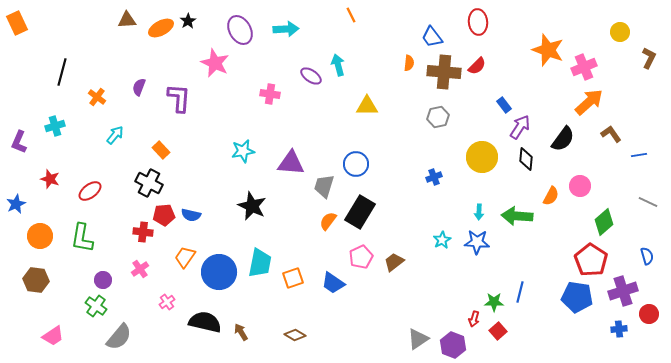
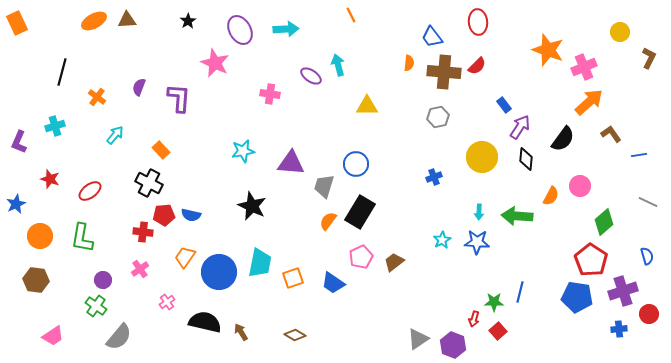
orange ellipse at (161, 28): moved 67 px left, 7 px up
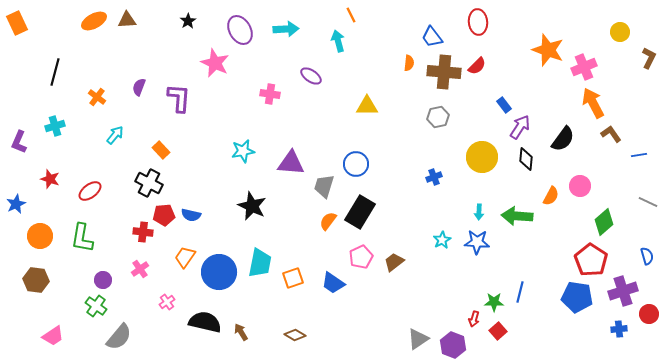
cyan arrow at (338, 65): moved 24 px up
black line at (62, 72): moved 7 px left
orange arrow at (589, 102): moved 4 px right, 1 px down; rotated 76 degrees counterclockwise
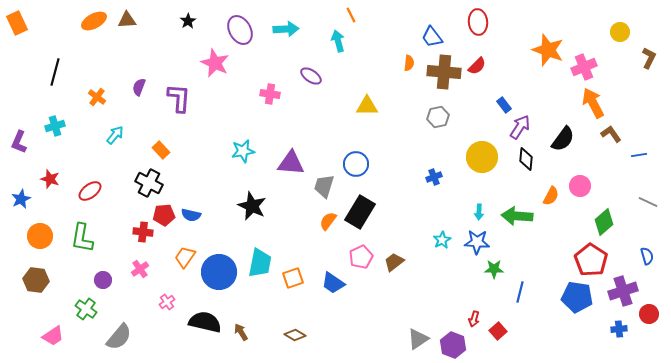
blue star at (16, 204): moved 5 px right, 5 px up
green star at (494, 302): moved 33 px up
green cross at (96, 306): moved 10 px left, 3 px down
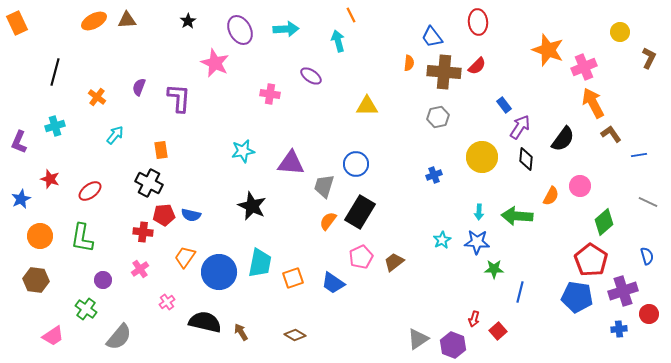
orange rectangle at (161, 150): rotated 36 degrees clockwise
blue cross at (434, 177): moved 2 px up
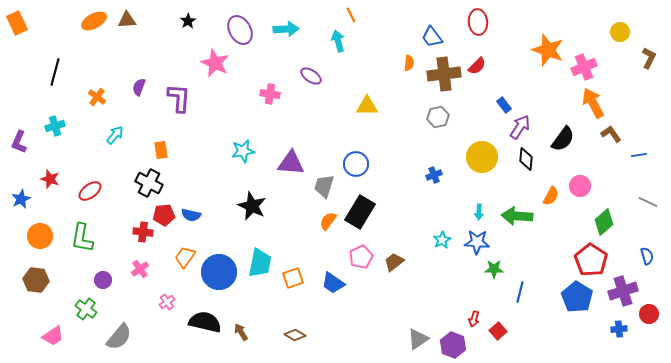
brown cross at (444, 72): moved 2 px down; rotated 12 degrees counterclockwise
blue pentagon at (577, 297): rotated 24 degrees clockwise
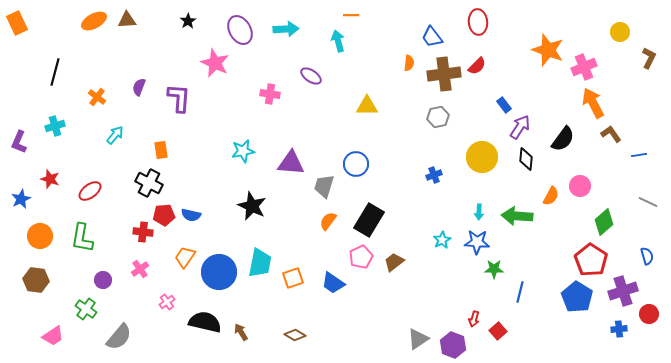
orange line at (351, 15): rotated 63 degrees counterclockwise
black rectangle at (360, 212): moved 9 px right, 8 px down
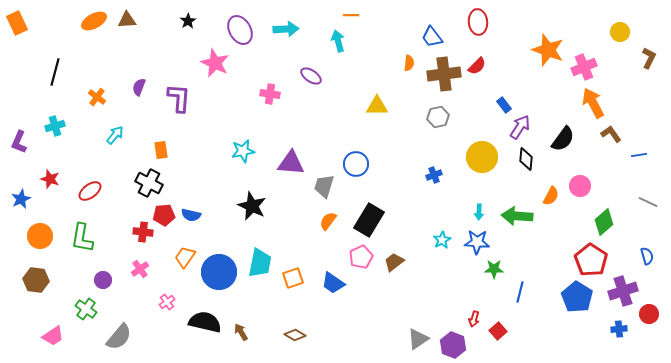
yellow triangle at (367, 106): moved 10 px right
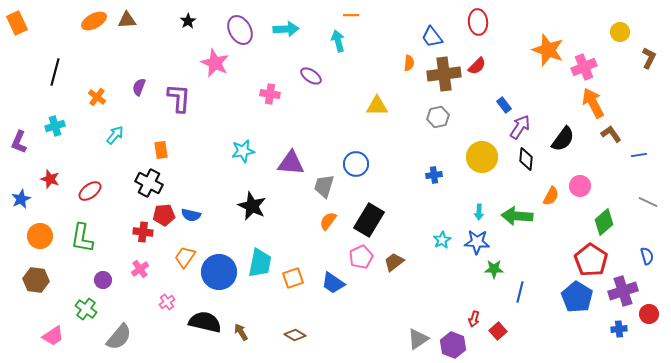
blue cross at (434, 175): rotated 14 degrees clockwise
